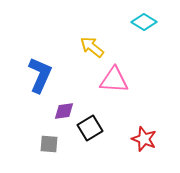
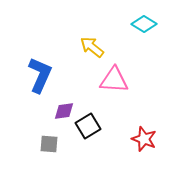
cyan diamond: moved 2 px down
black square: moved 2 px left, 2 px up
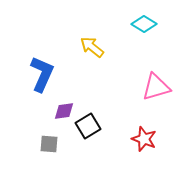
blue L-shape: moved 2 px right, 1 px up
pink triangle: moved 42 px right, 7 px down; rotated 20 degrees counterclockwise
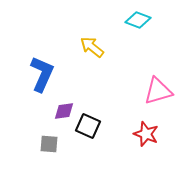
cyan diamond: moved 6 px left, 4 px up; rotated 10 degrees counterclockwise
pink triangle: moved 2 px right, 4 px down
black square: rotated 35 degrees counterclockwise
red star: moved 2 px right, 5 px up
